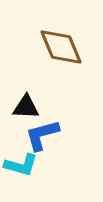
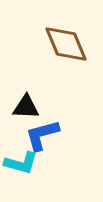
brown diamond: moved 5 px right, 3 px up
cyan L-shape: moved 2 px up
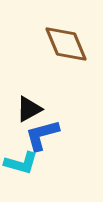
black triangle: moved 3 px right, 2 px down; rotated 32 degrees counterclockwise
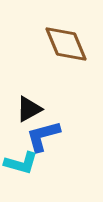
blue L-shape: moved 1 px right, 1 px down
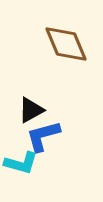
black triangle: moved 2 px right, 1 px down
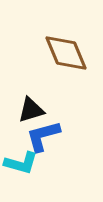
brown diamond: moved 9 px down
black triangle: rotated 12 degrees clockwise
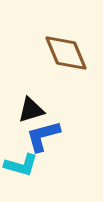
cyan L-shape: moved 2 px down
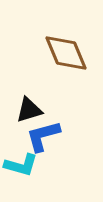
black triangle: moved 2 px left
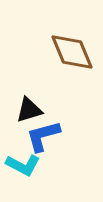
brown diamond: moved 6 px right, 1 px up
cyan L-shape: moved 2 px right; rotated 12 degrees clockwise
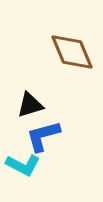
black triangle: moved 1 px right, 5 px up
